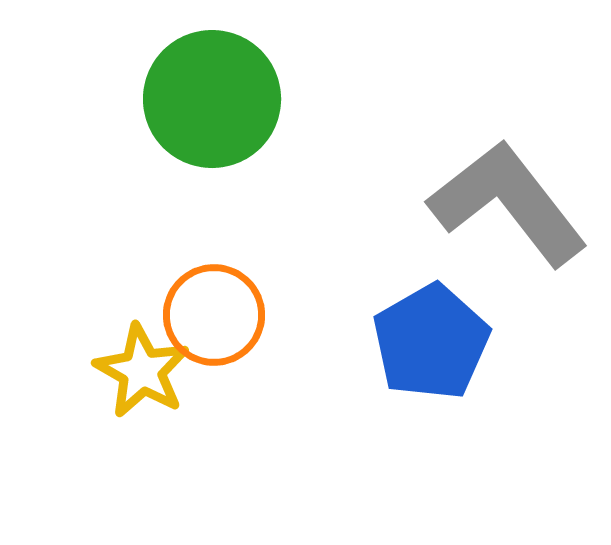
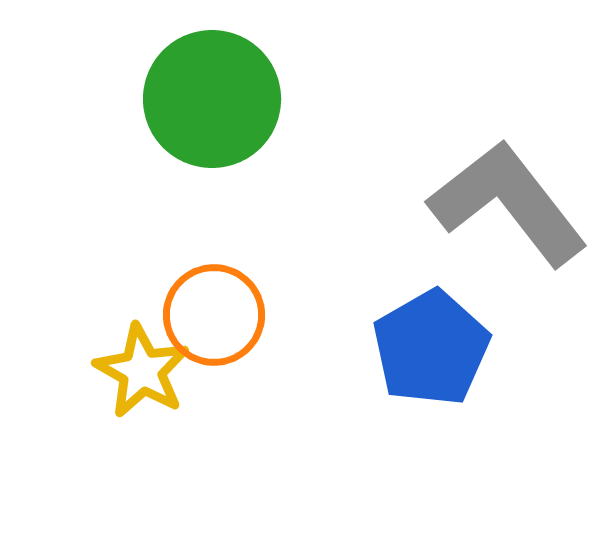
blue pentagon: moved 6 px down
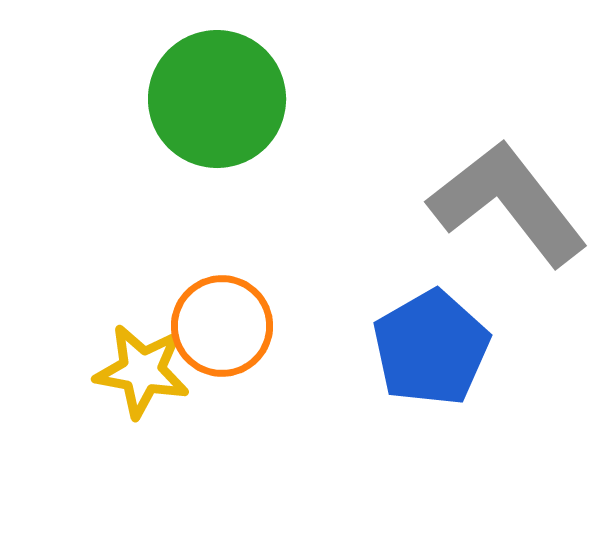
green circle: moved 5 px right
orange circle: moved 8 px right, 11 px down
yellow star: rotated 20 degrees counterclockwise
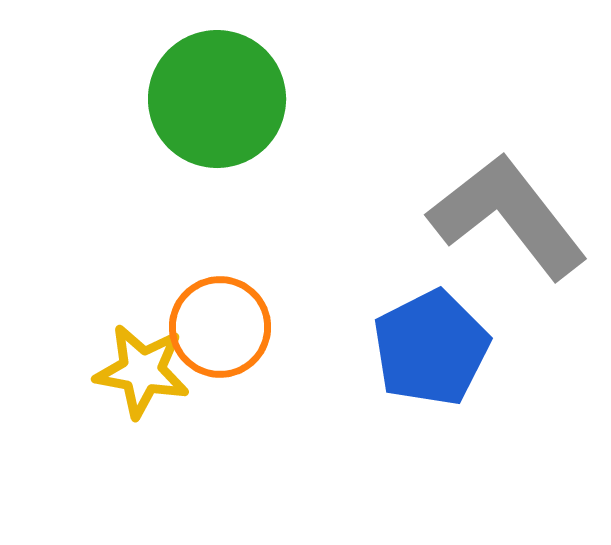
gray L-shape: moved 13 px down
orange circle: moved 2 px left, 1 px down
blue pentagon: rotated 3 degrees clockwise
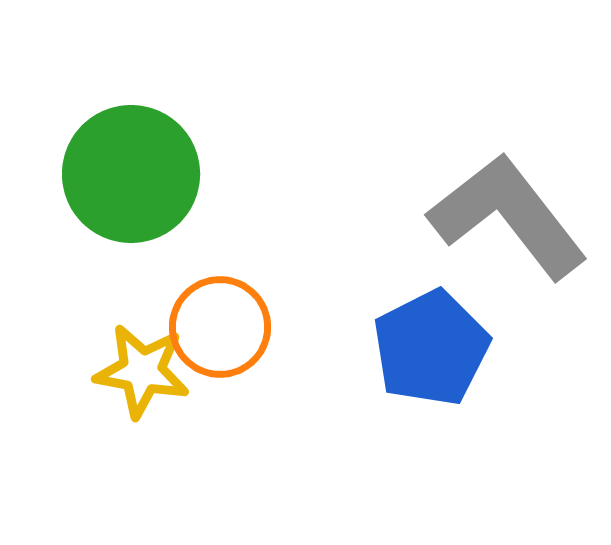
green circle: moved 86 px left, 75 px down
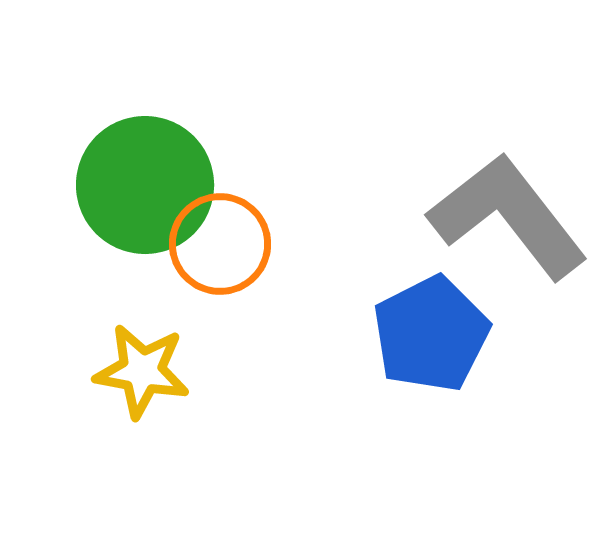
green circle: moved 14 px right, 11 px down
orange circle: moved 83 px up
blue pentagon: moved 14 px up
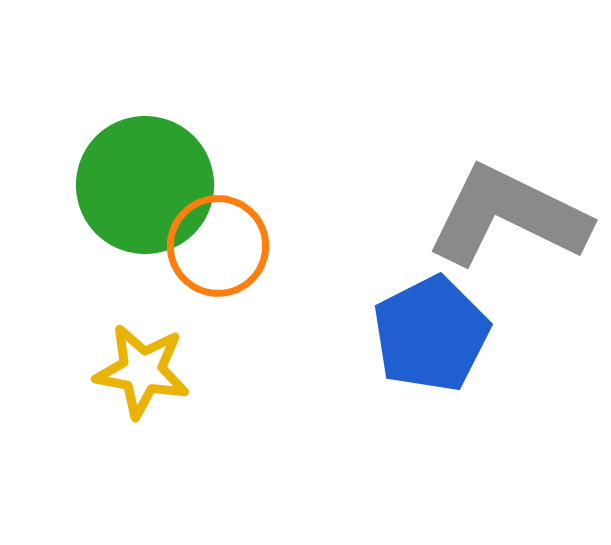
gray L-shape: rotated 26 degrees counterclockwise
orange circle: moved 2 px left, 2 px down
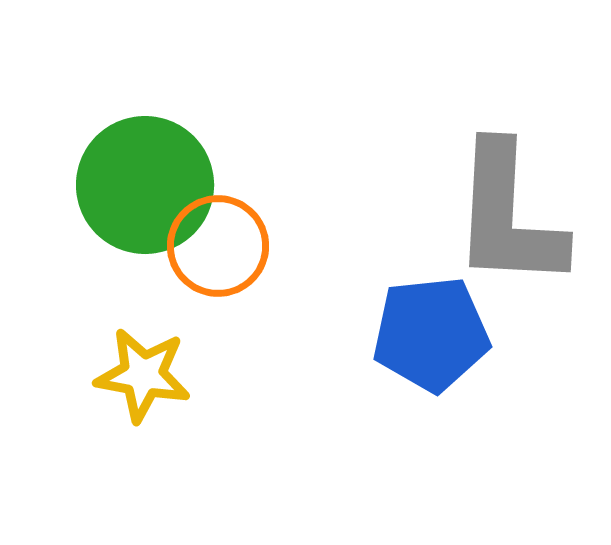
gray L-shape: rotated 113 degrees counterclockwise
blue pentagon: rotated 21 degrees clockwise
yellow star: moved 1 px right, 4 px down
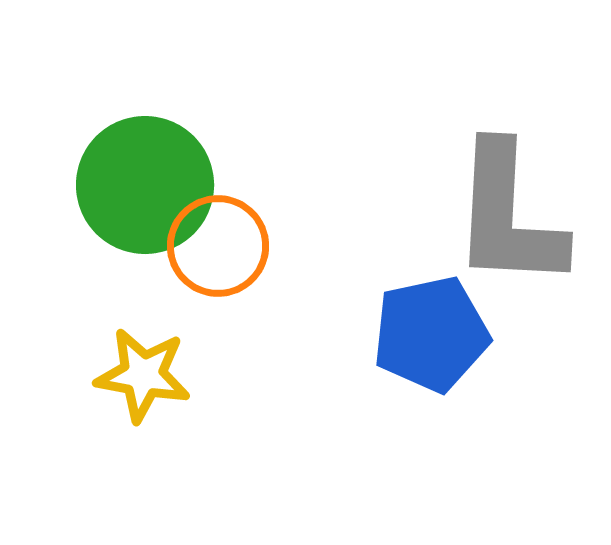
blue pentagon: rotated 6 degrees counterclockwise
